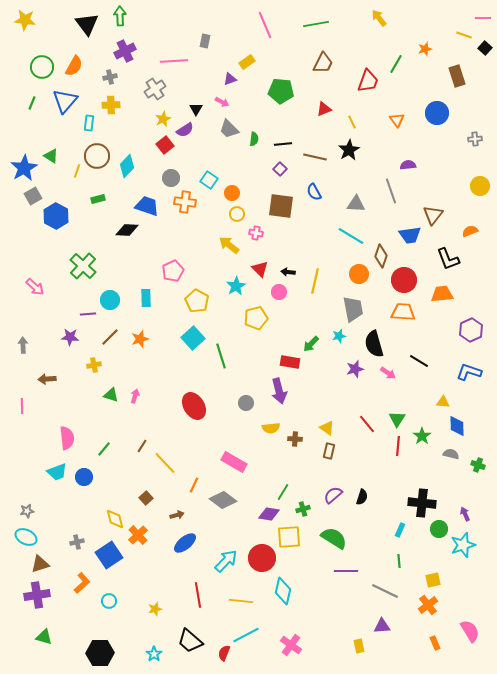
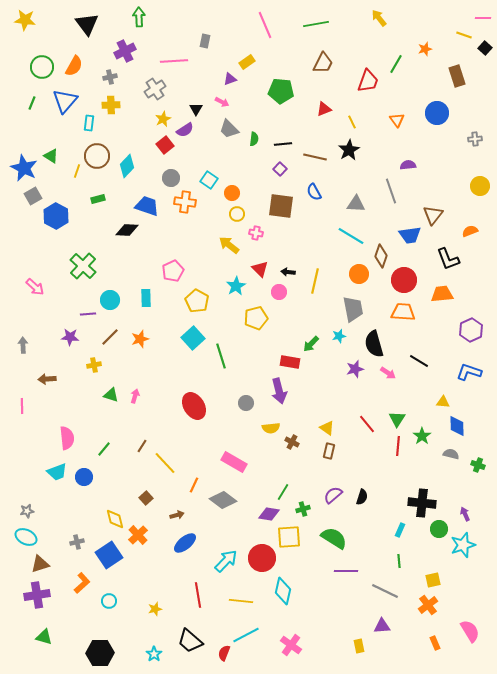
green arrow at (120, 16): moved 19 px right, 1 px down
blue star at (24, 168): rotated 16 degrees counterclockwise
brown cross at (295, 439): moved 3 px left, 3 px down; rotated 24 degrees clockwise
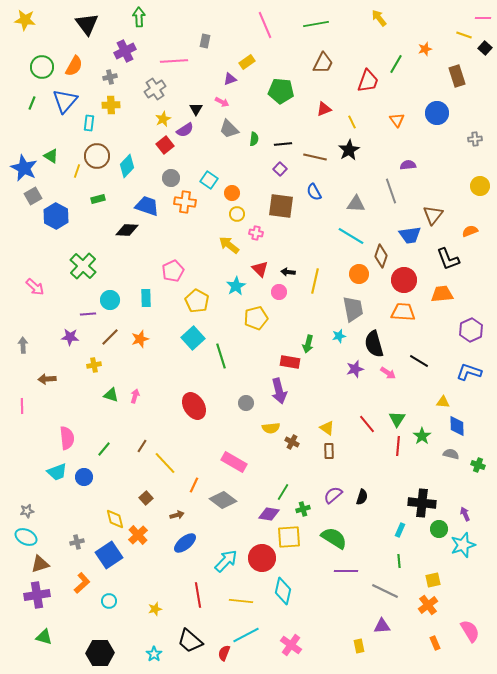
green arrow at (311, 344): moved 3 px left; rotated 30 degrees counterclockwise
brown rectangle at (329, 451): rotated 14 degrees counterclockwise
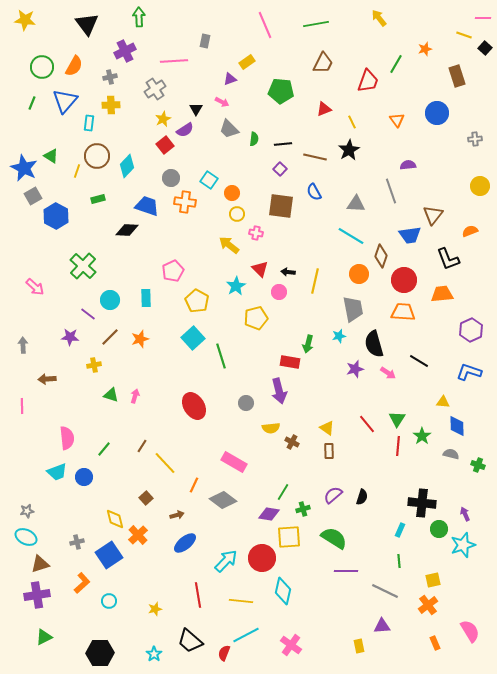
purple line at (88, 314): rotated 42 degrees clockwise
green triangle at (44, 637): rotated 42 degrees counterclockwise
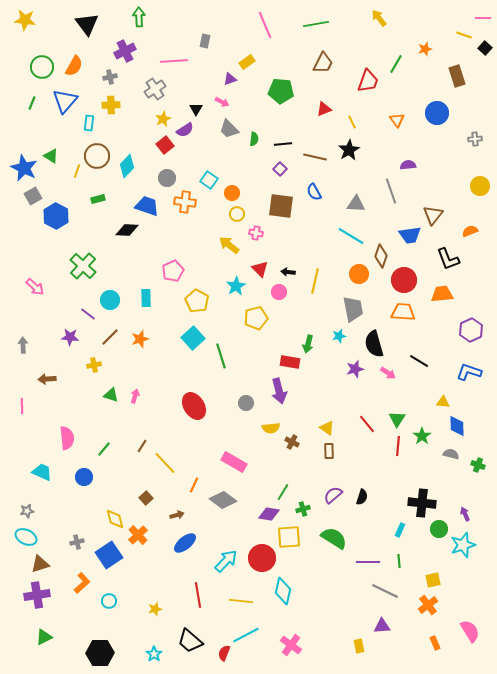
gray circle at (171, 178): moved 4 px left
cyan trapezoid at (57, 472): moved 15 px left; rotated 135 degrees counterclockwise
purple line at (346, 571): moved 22 px right, 9 px up
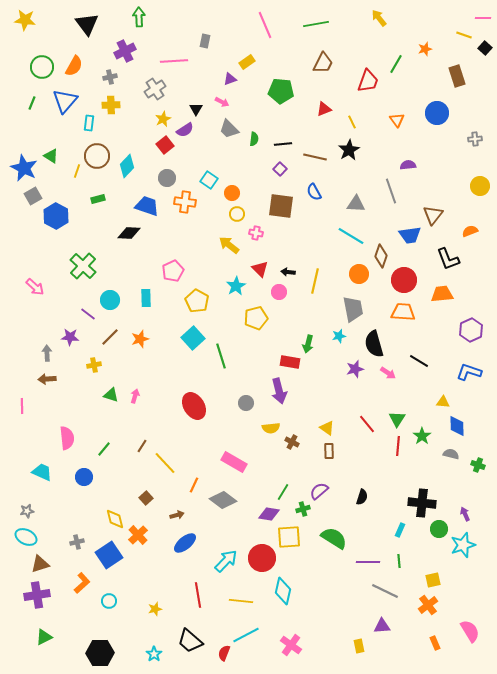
black diamond at (127, 230): moved 2 px right, 3 px down
gray arrow at (23, 345): moved 24 px right, 8 px down
purple semicircle at (333, 495): moved 14 px left, 4 px up
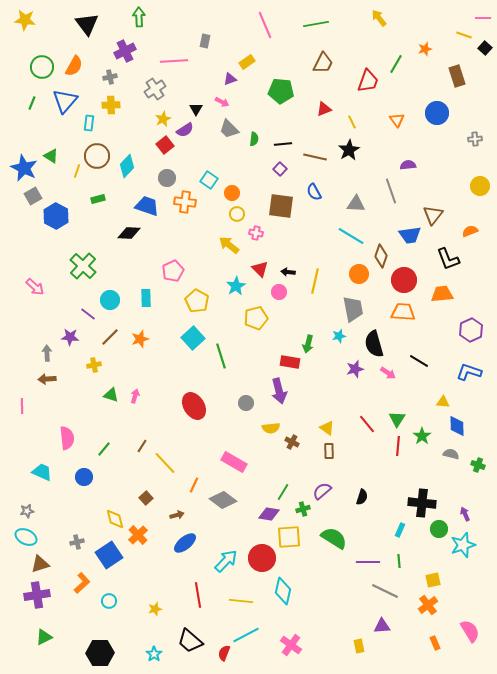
purple semicircle at (319, 491): moved 3 px right
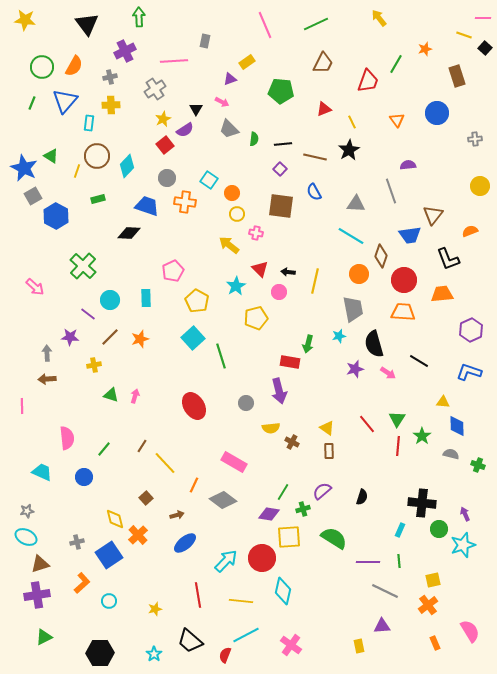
green line at (316, 24): rotated 15 degrees counterclockwise
red semicircle at (224, 653): moved 1 px right, 2 px down
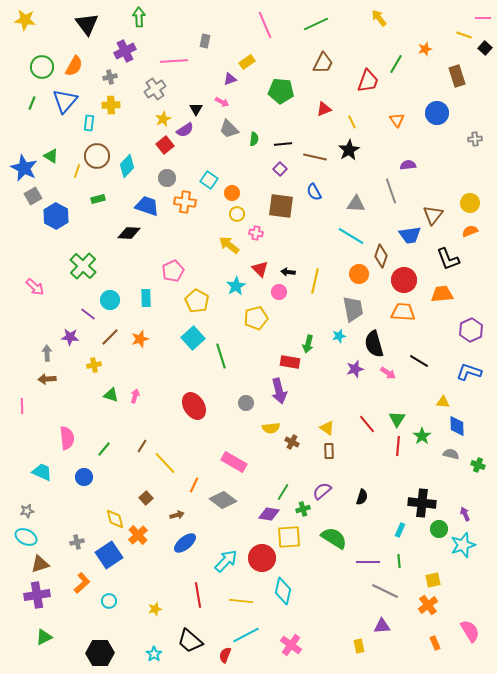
yellow circle at (480, 186): moved 10 px left, 17 px down
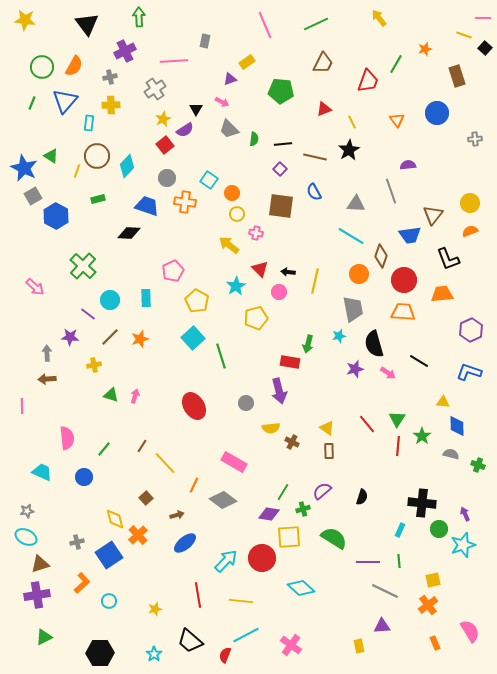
cyan diamond at (283, 591): moved 18 px right, 3 px up; rotated 60 degrees counterclockwise
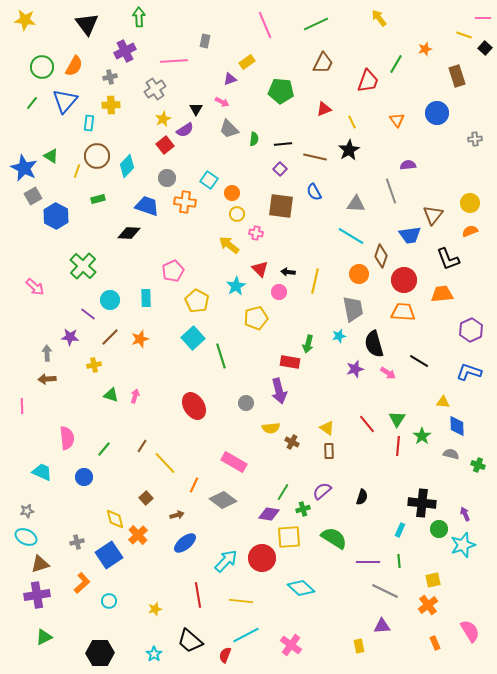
green line at (32, 103): rotated 16 degrees clockwise
